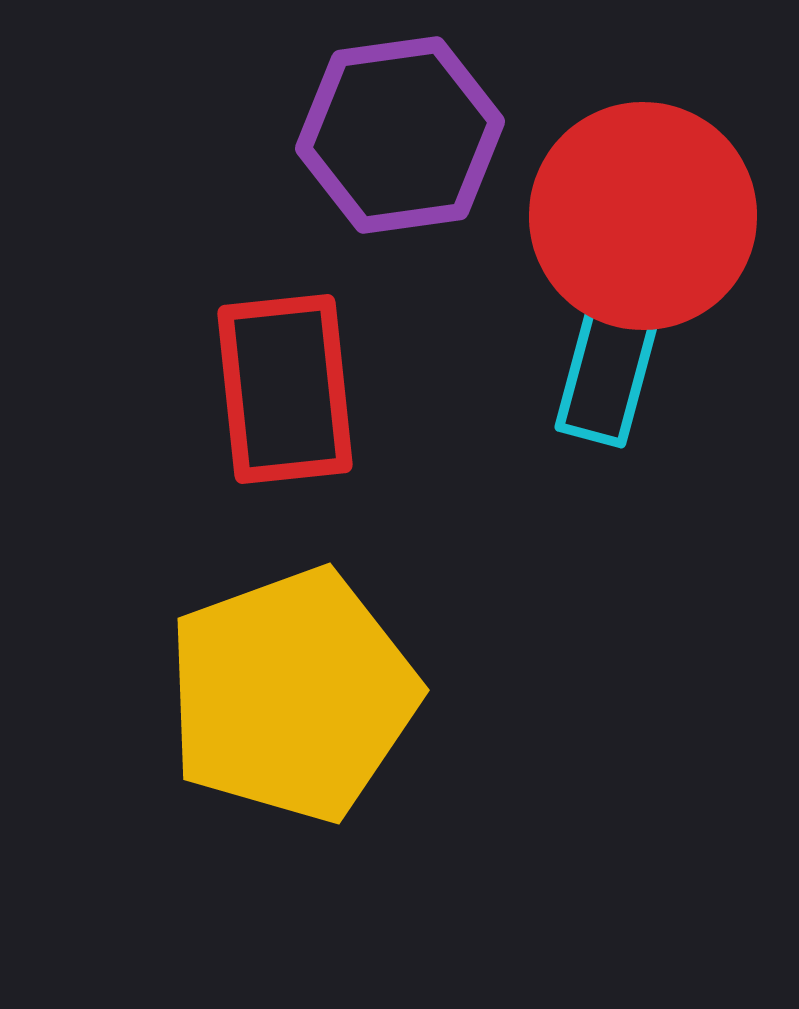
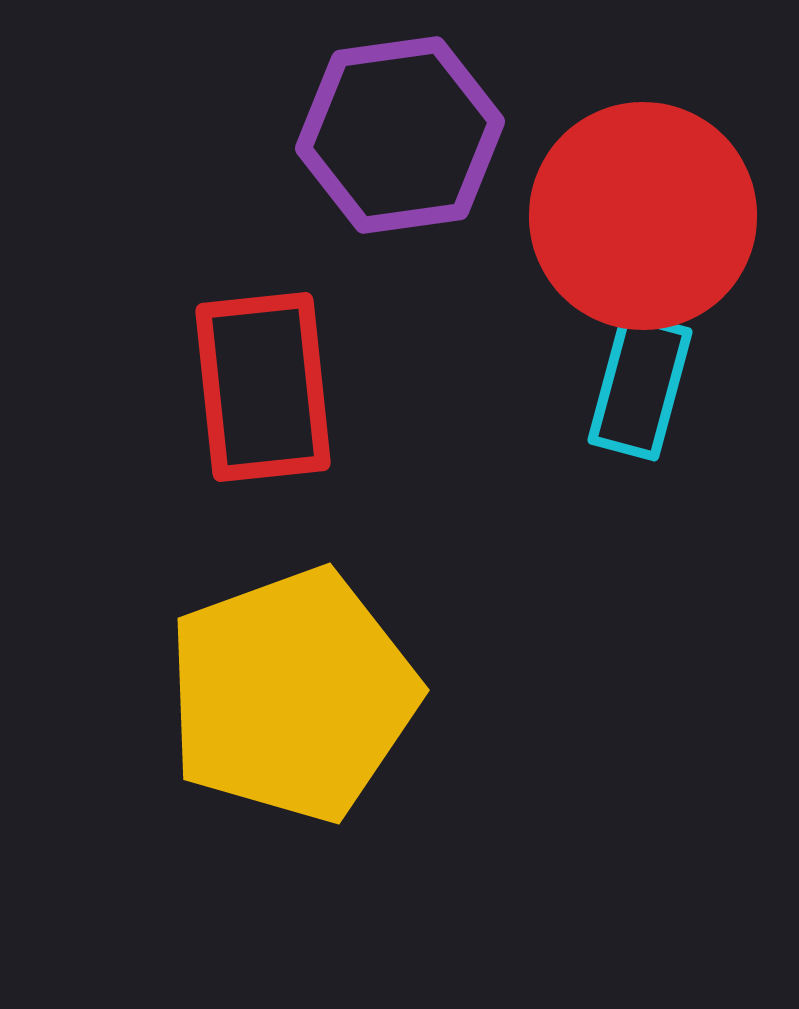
cyan rectangle: moved 33 px right, 13 px down
red rectangle: moved 22 px left, 2 px up
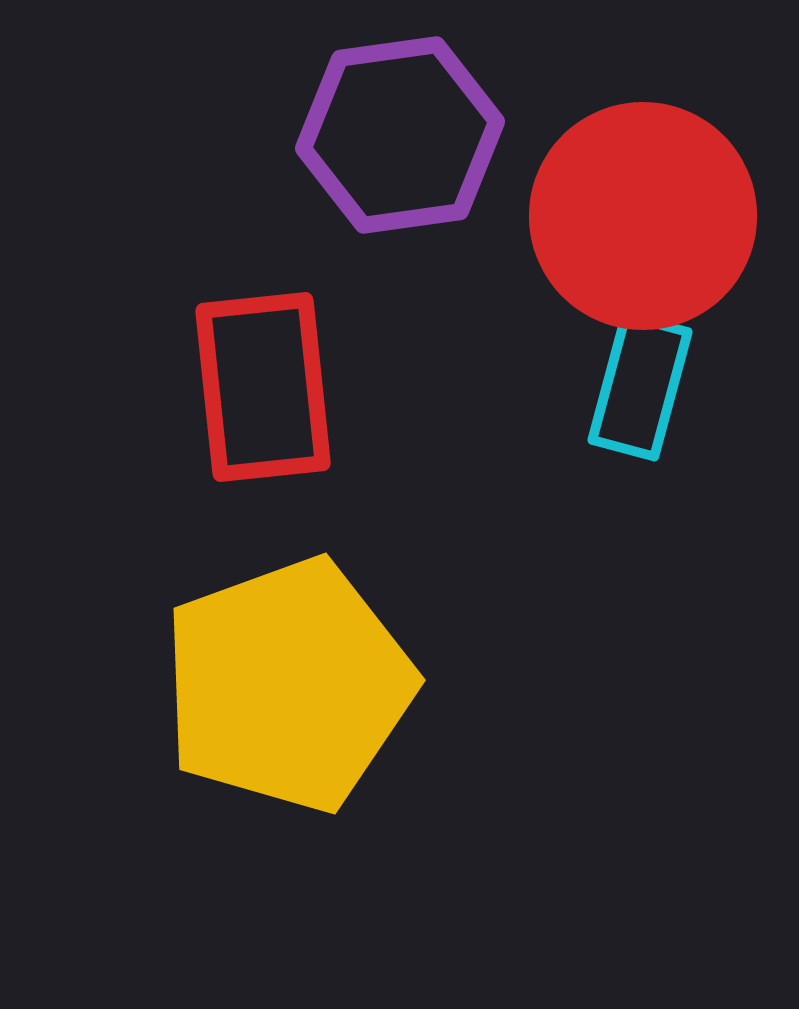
yellow pentagon: moved 4 px left, 10 px up
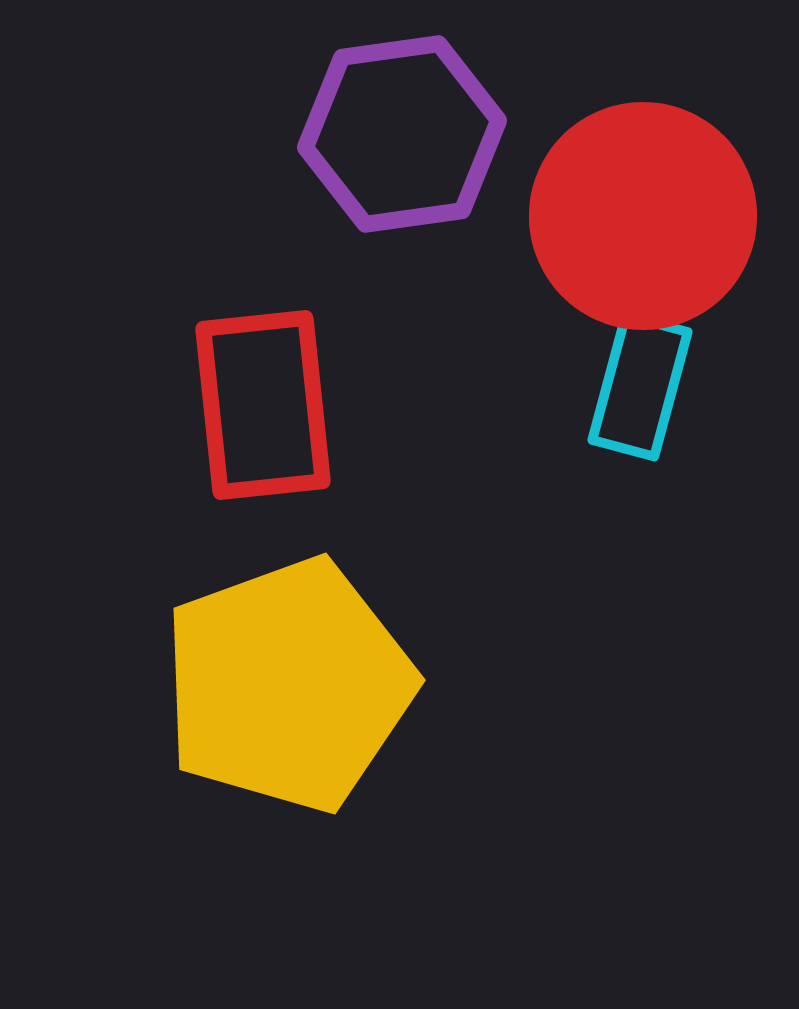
purple hexagon: moved 2 px right, 1 px up
red rectangle: moved 18 px down
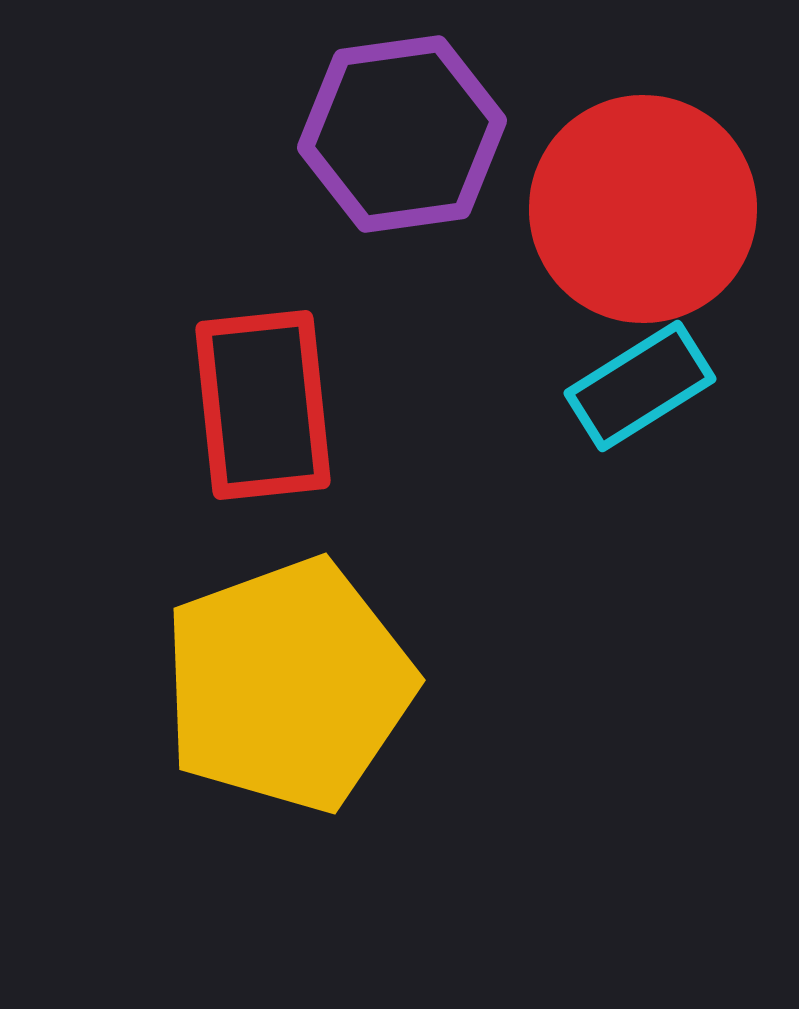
red circle: moved 7 px up
cyan rectangle: rotated 43 degrees clockwise
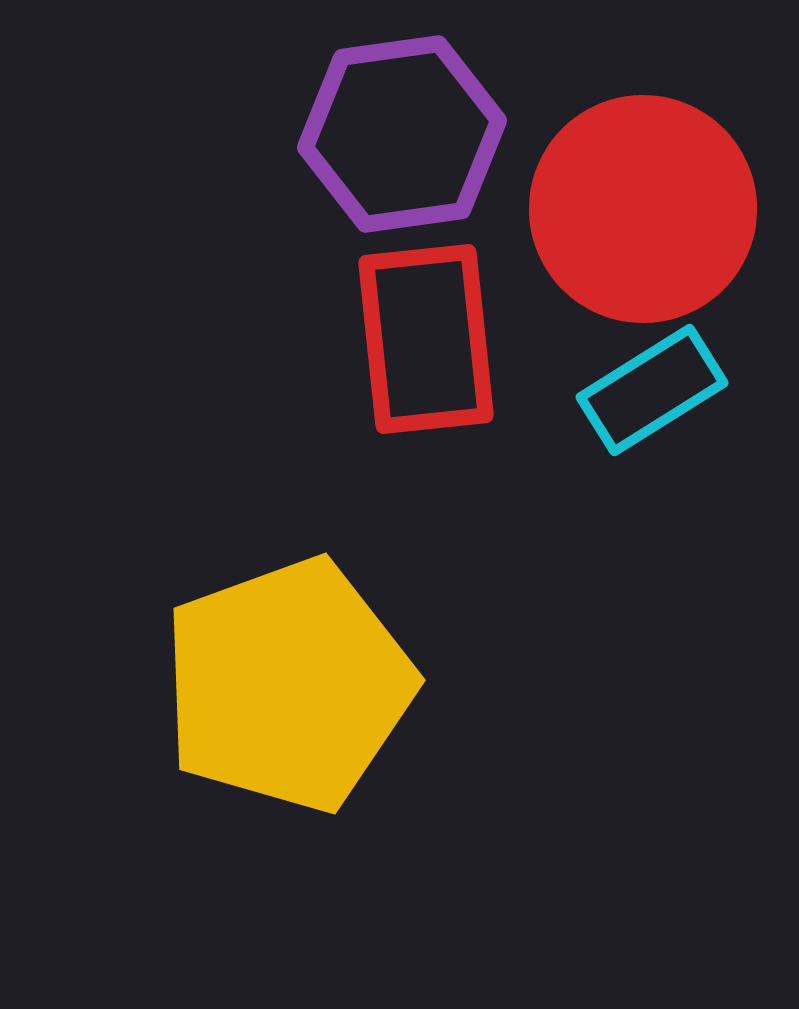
cyan rectangle: moved 12 px right, 4 px down
red rectangle: moved 163 px right, 66 px up
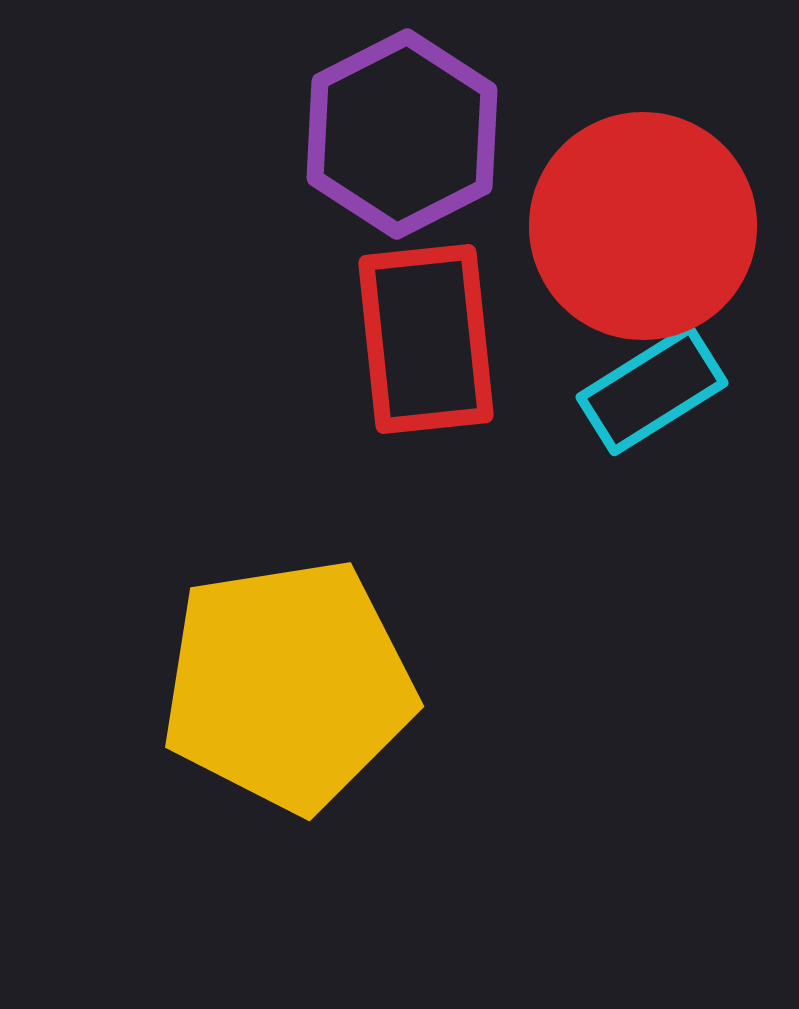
purple hexagon: rotated 19 degrees counterclockwise
red circle: moved 17 px down
yellow pentagon: rotated 11 degrees clockwise
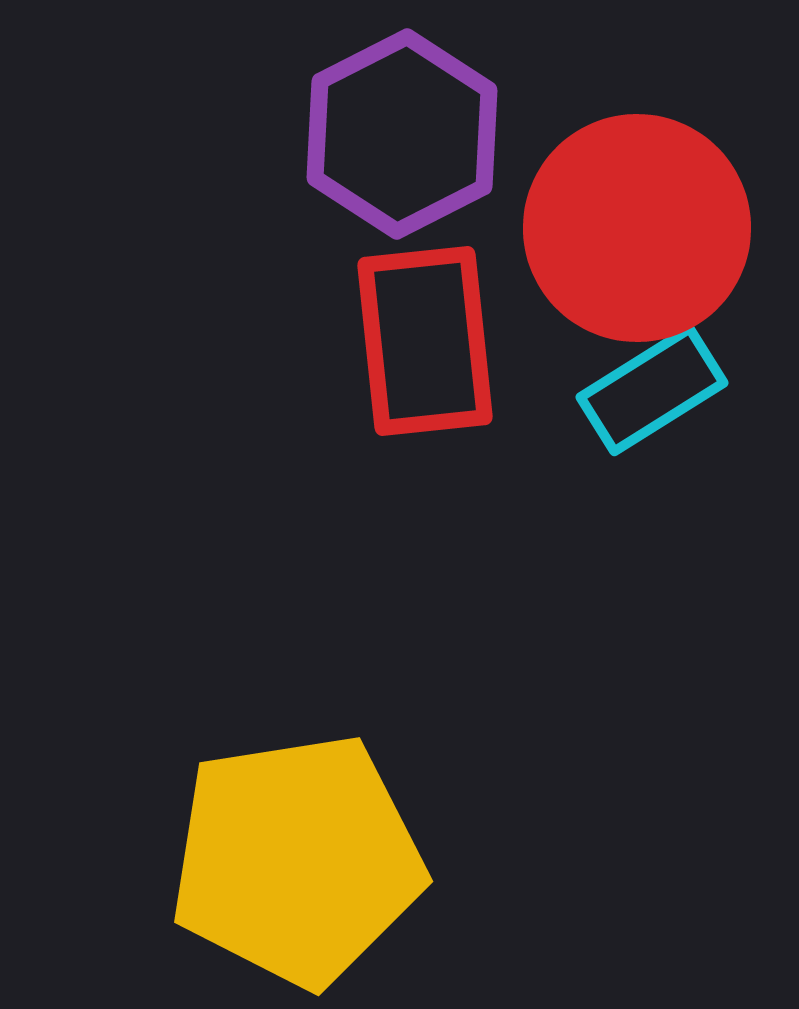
red circle: moved 6 px left, 2 px down
red rectangle: moved 1 px left, 2 px down
yellow pentagon: moved 9 px right, 175 px down
